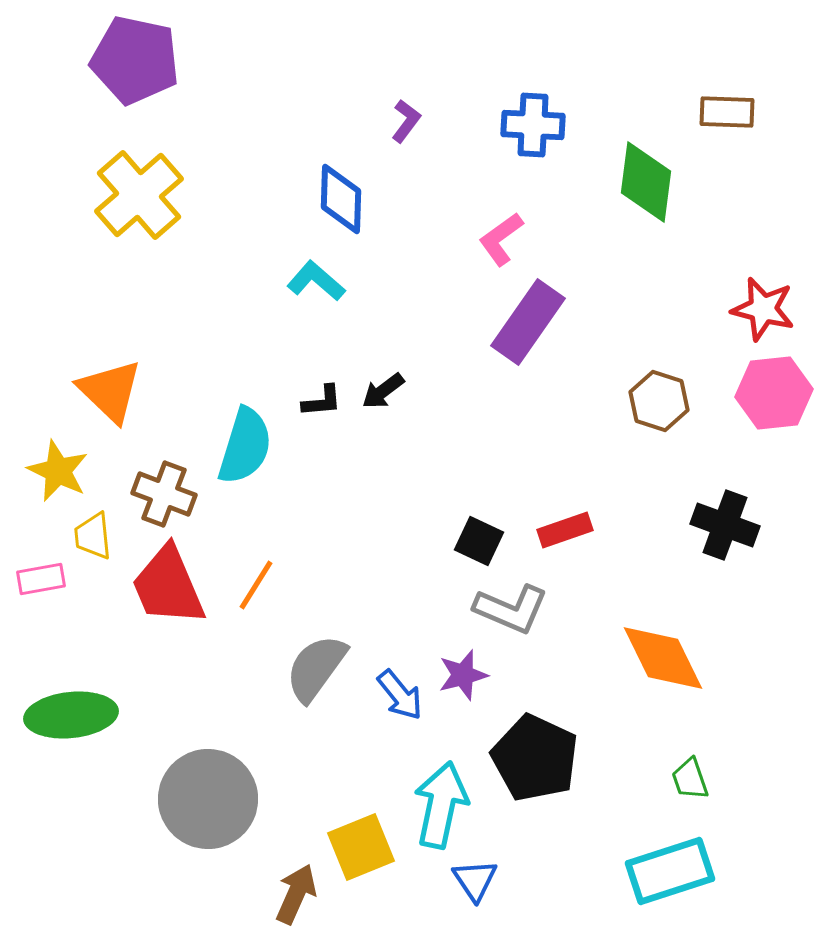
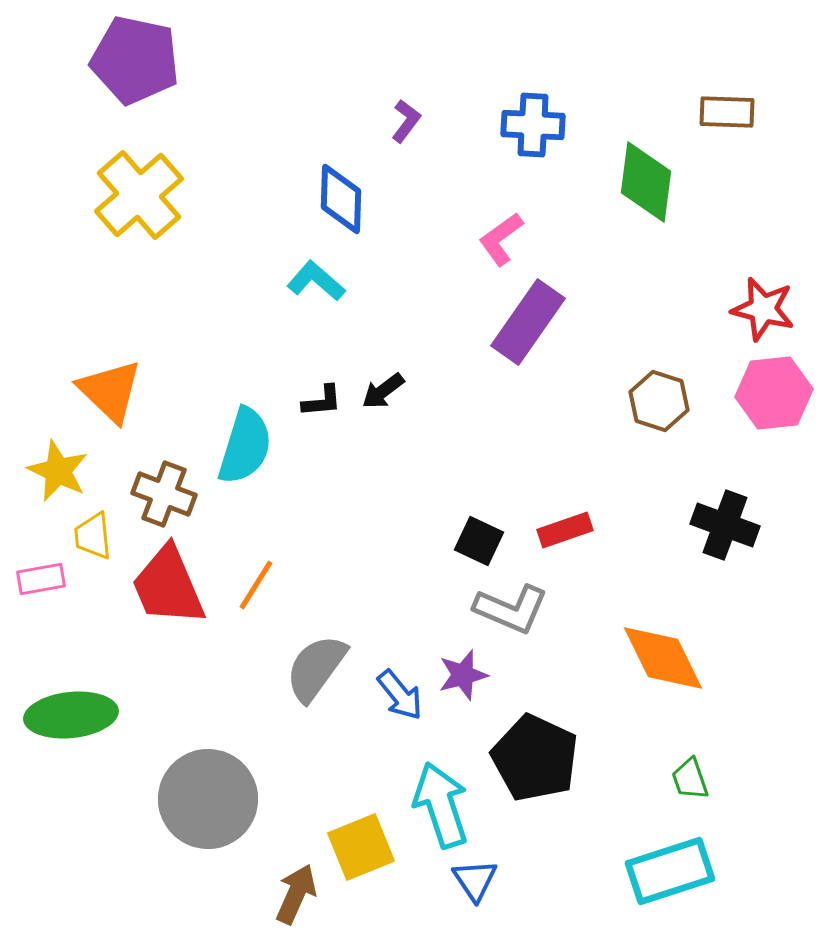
cyan arrow: rotated 30 degrees counterclockwise
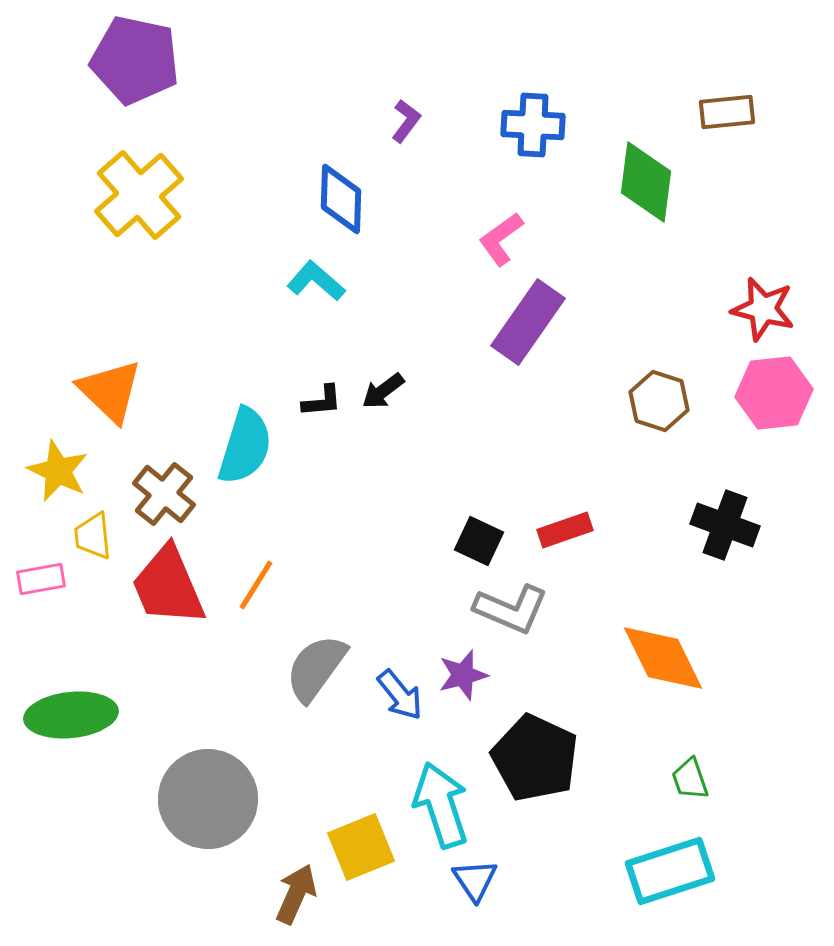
brown rectangle: rotated 8 degrees counterclockwise
brown cross: rotated 18 degrees clockwise
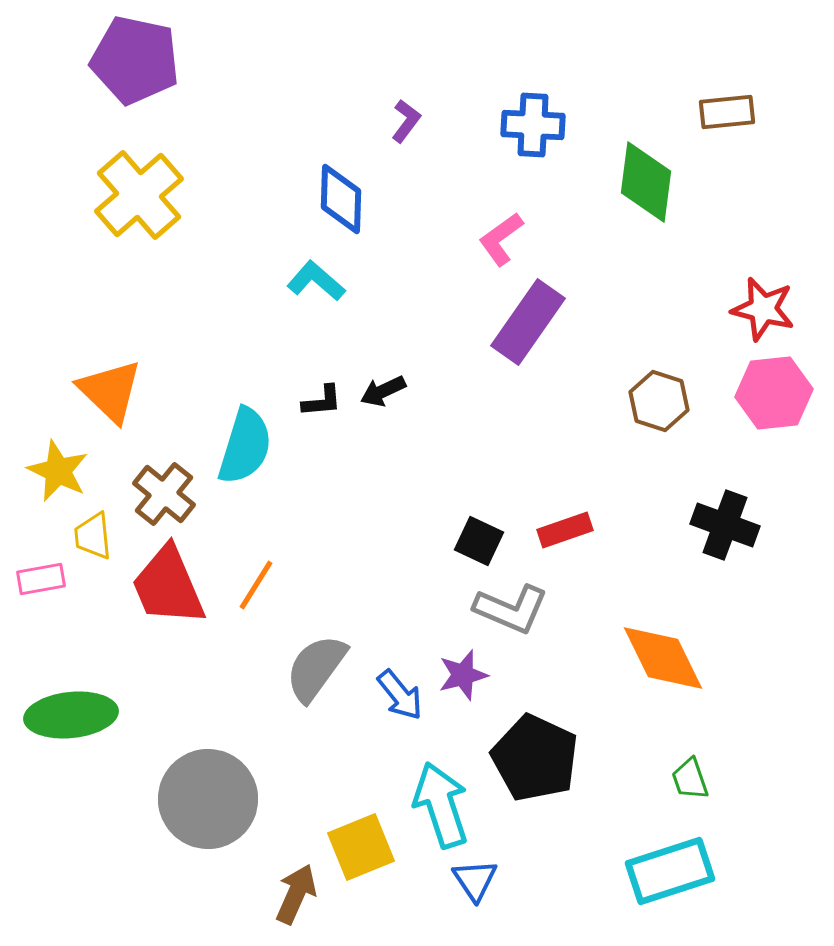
black arrow: rotated 12 degrees clockwise
